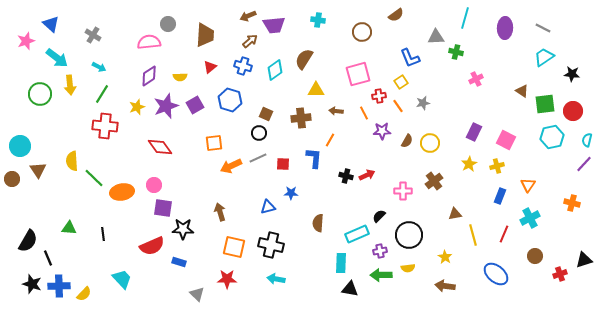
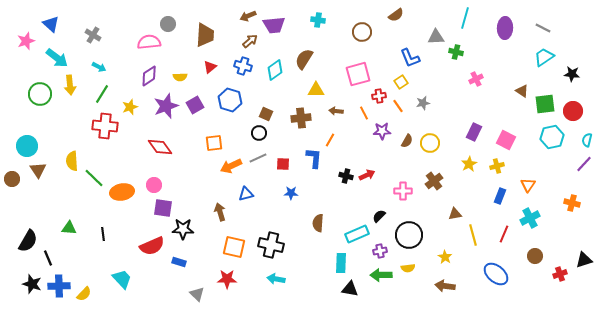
yellow star at (137, 107): moved 7 px left
cyan circle at (20, 146): moved 7 px right
blue triangle at (268, 207): moved 22 px left, 13 px up
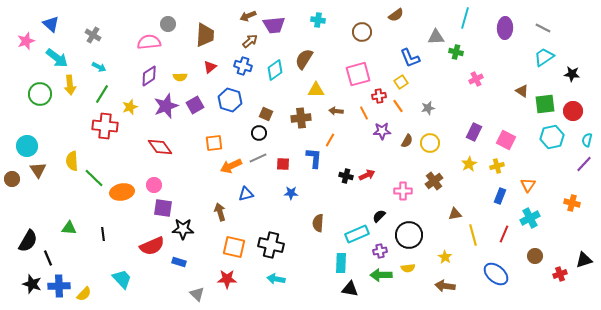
gray star at (423, 103): moved 5 px right, 5 px down
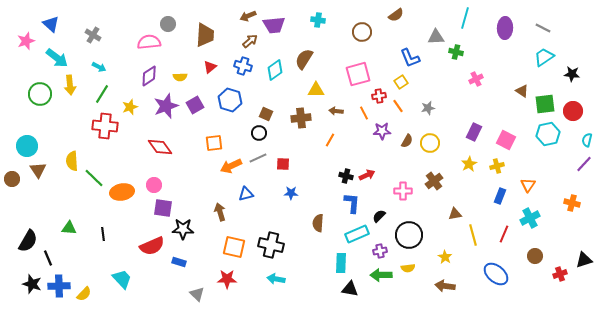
cyan hexagon at (552, 137): moved 4 px left, 3 px up
blue L-shape at (314, 158): moved 38 px right, 45 px down
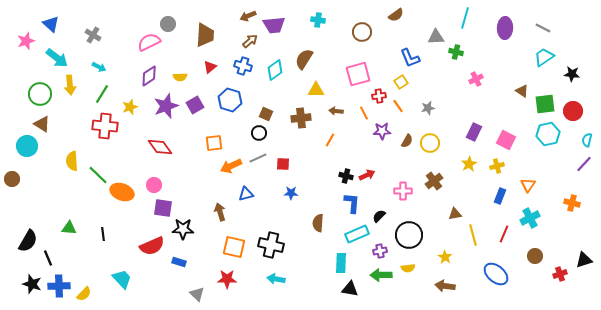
pink semicircle at (149, 42): rotated 20 degrees counterclockwise
brown triangle at (38, 170): moved 4 px right, 46 px up; rotated 24 degrees counterclockwise
green line at (94, 178): moved 4 px right, 3 px up
orange ellipse at (122, 192): rotated 30 degrees clockwise
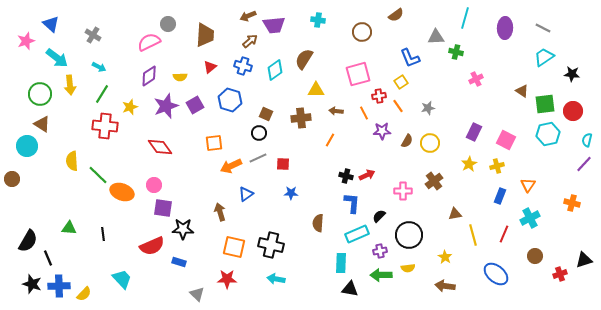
blue triangle at (246, 194): rotated 21 degrees counterclockwise
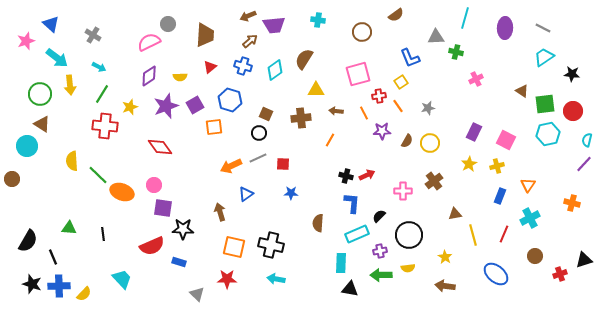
orange square at (214, 143): moved 16 px up
black line at (48, 258): moved 5 px right, 1 px up
